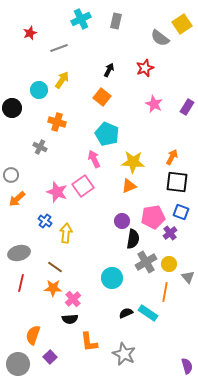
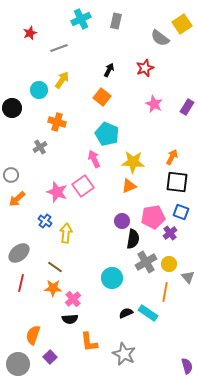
gray cross at (40, 147): rotated 32 degrees clockwise
gray ellipse at (19, 253): rotated 25 degrees counterclockwise
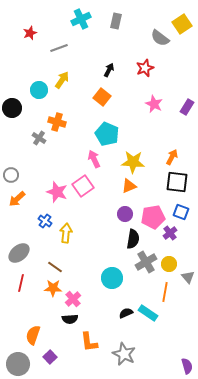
gray cross at (40, 147): moved 1 px left, 9 px up; rotated 24 degrees counterclockwise
purple circle at (122, 221): moved 3 px right, 7 px up
